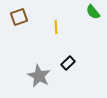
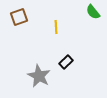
black rectangle: moved 2 px left, 1 px up
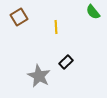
brown square: rotated 12 degrees counterclockwise
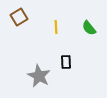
green semicircle: moved 4 px left, 16 px down
black rectangle: rotated 48 degrees counterclockwise
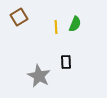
green semicircle: moved 14 px left, 4 px up; rotated 119 degrees counterclockwise
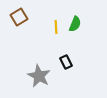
black rectangle: rotated 24 degrees counterclockwise
